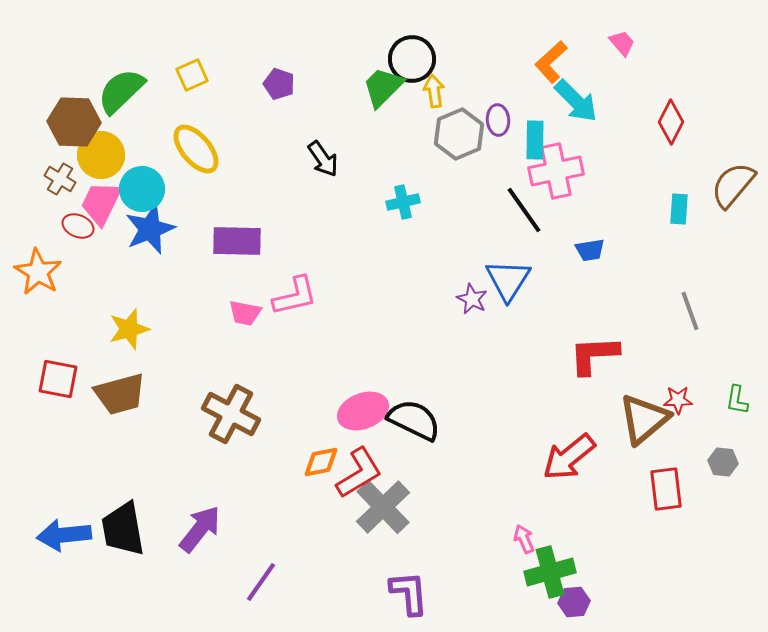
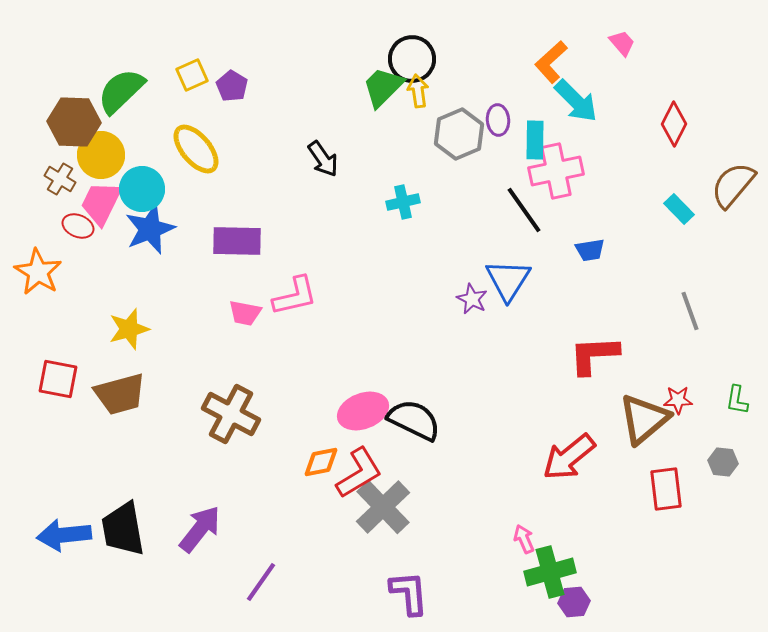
purple pentagon at (279, 84): moved 47 px left, 2 px down; rotated 12 degrees clockwise
yellow arrow at (434, 91): moved 16 px left
red diamond at (671, 122): moved 3 px right, 2 px down
cyan rectangle at (679, 209): rotated 48 degrees counterclockwise
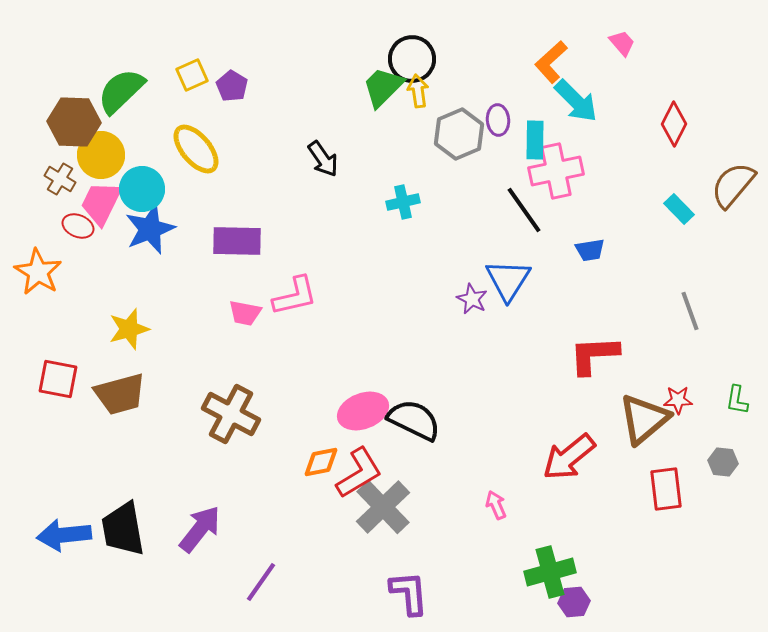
pink arrow at (524, 539): moved 28 px left, 34 px up
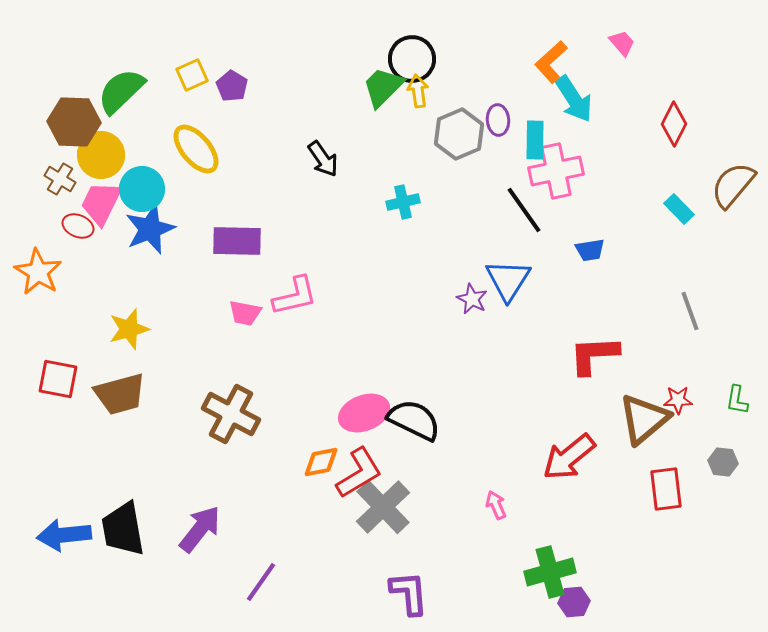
cyan arrow at (576, 101): moved 2 px left, 2 px up; rotated 12 degrees clockwise
pink ellipse at (363, 411): moved 1 px right, 2 px down
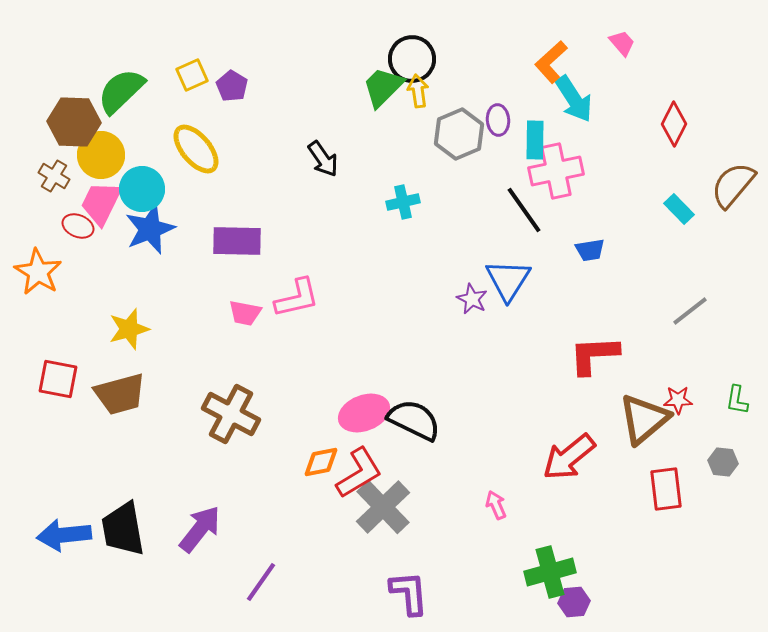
brown cross at (60, 179): moved 6 px left, 3 px up
pink L-shape at (295, 296): moved 2 px right, 2 px down
gray line at (690, 311): rotated 72 degrees clockwise
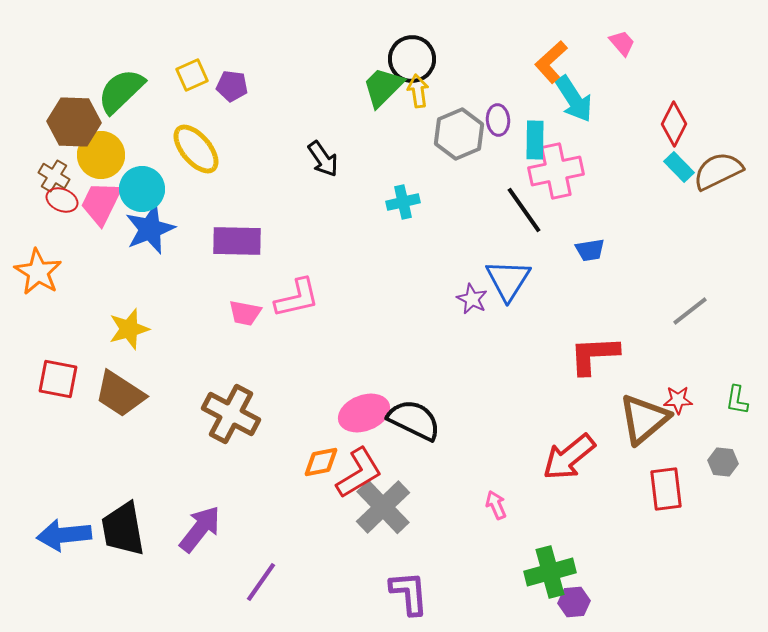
purple pentagon at (232, 86): rotated 24 degrees counterclockwise
brown semicircle at (733, 185): moved 15 px left, 14 px up; rotated 24 degrees clockwise
cyan rectangle at (679, 209): moved 42 px up
red ellipse at (78, 226): moved 16 px left, 26 px up
brown trapezoid at (120, 394): rotated 48 degrees clockwise
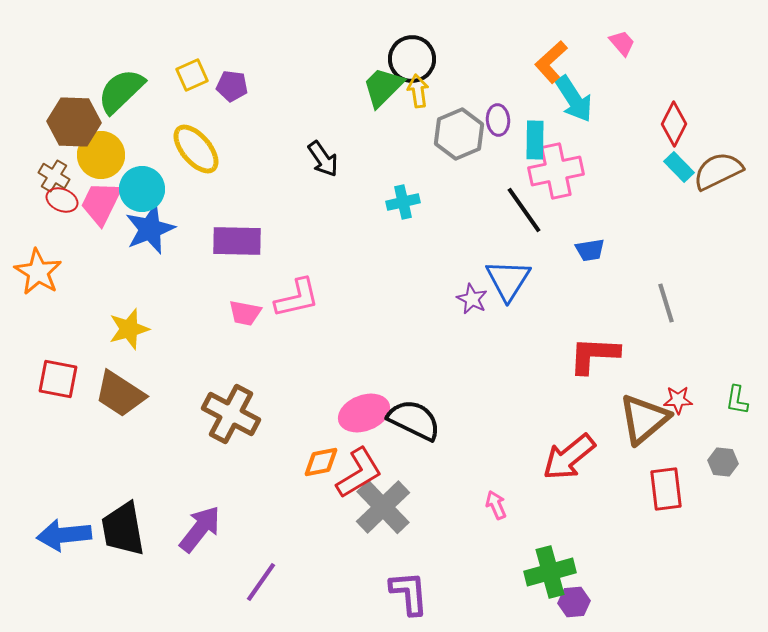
gray line at (690, 311): moved 24 px left, 8 px up; rotated 69 degrees counterclockwise
red L-shape at (594, 355): rotated 6 degrees clockwise
